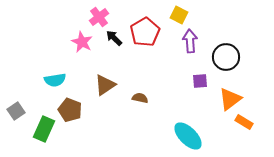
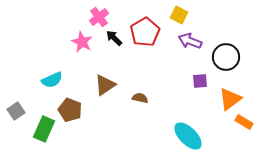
purple arrow: rotated 65 degrees counterclockwise
cyan semicircle: moved 3 px left; rotated 15 degrees counterclockwise
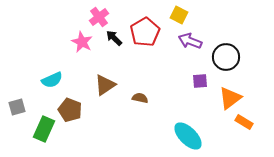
orange triangle: moved 1 px up
gray square: moved 1 px right, 4 px up; rotated 18 degrees clockwise
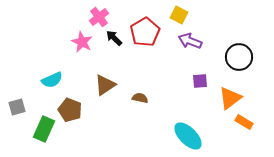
black circle: moved 13 px right
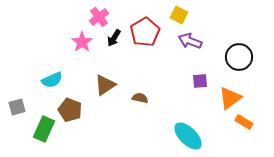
black arrow: rotated 102 degrees counterclockwise
pink star: rotated 10 degrees clockwise
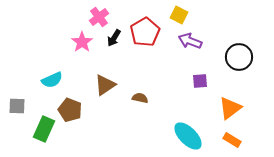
orange triangle: moved 10 px down
gray square: moved 1 px up; rotated 18 degrees clockwise
orange rectangle: moved 12 px left, 18 px down
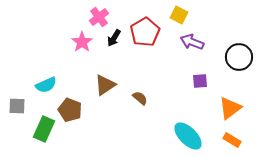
purple arrow: moved 2 px right, 1 px down
cyan semicircle: moved 6 px left, 5 px down
brown semicircle: rotated 28 degrees clockwise
